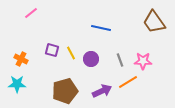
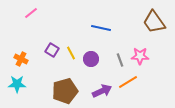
purple square: rotated 16 degrees clockwise
pink star: moved 3 px left, 5 px up
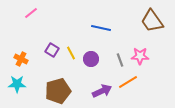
brown trapezoid: moved 2 px left, 1 px up
brown pentagon: moved 7 px left
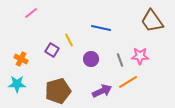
yellow line: moved 2 px left, 13 px up
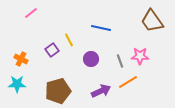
purple square: rotated 24 degrees clockwise
gray line: moved 1 px down
purple arrow: moved 1 px left
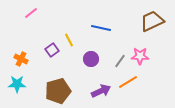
brown trapezoid: rotated 100 degrees clockwise
gray line: rotated 56 degrees clockwise
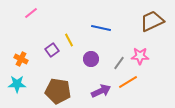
gray line: moved 1 px left, 2 px down
brown pentagon: rotated 25 degrees clockwise
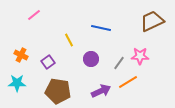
pink line: moved 3 px right, 2 px down
purple square: moved 4 px left, 12 px down
orange cross: moved 4 px up
cyan star: moved 1 px up
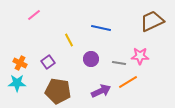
orange cross: moved 1 px left, 8 px down
gray line: rotated 64 degrees clockwise
